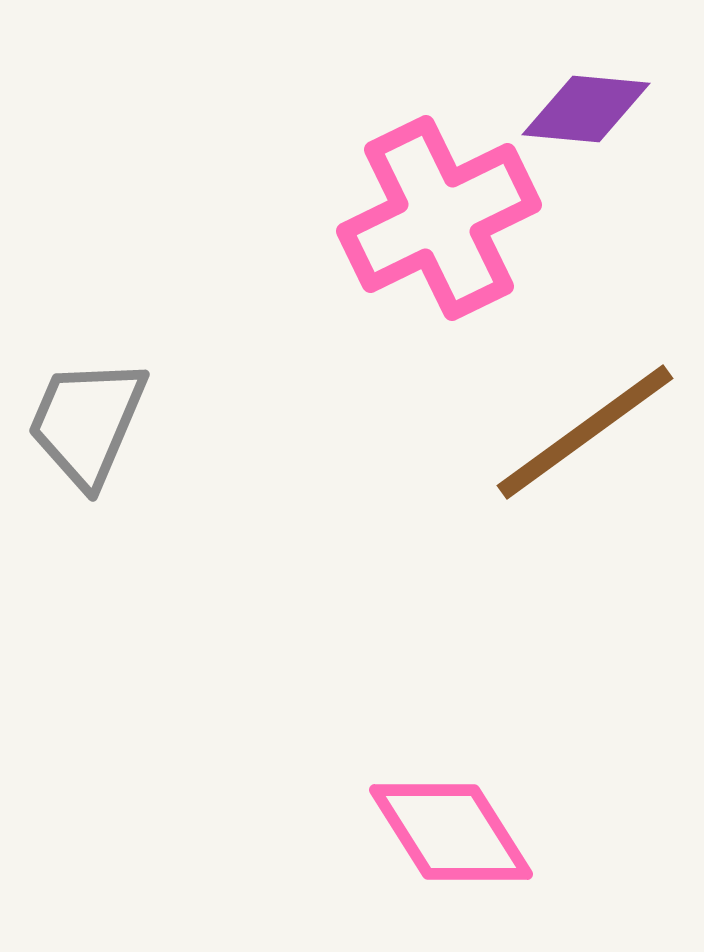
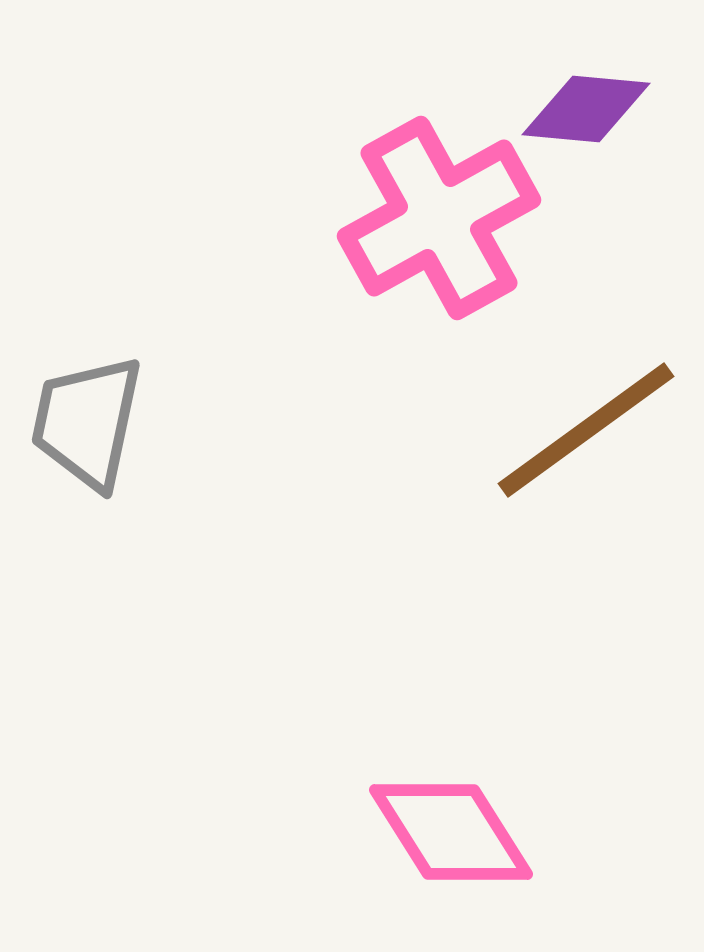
pink cross: rotated 3 degrees counterclockwise
gray trapezoid: rotated 11 degrees counterclockwise
brown line: moved 1 px right, 2 px up
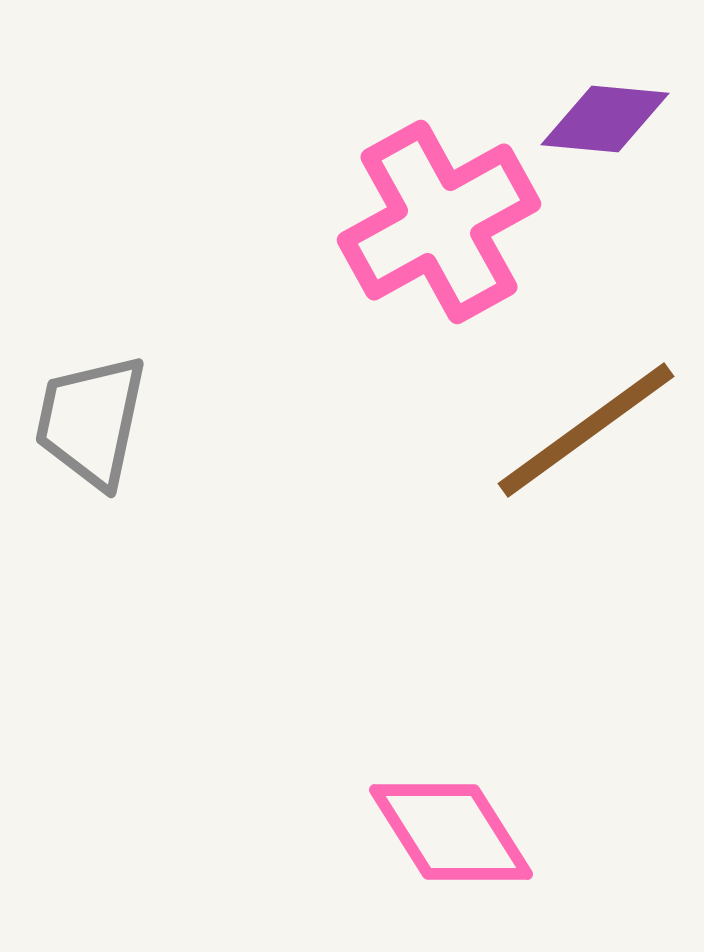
purple diamond: moved 19 px right, 10 px down
pink cross: moved 4 px down
gray trapezoid: moved 4 px right, 1 px up
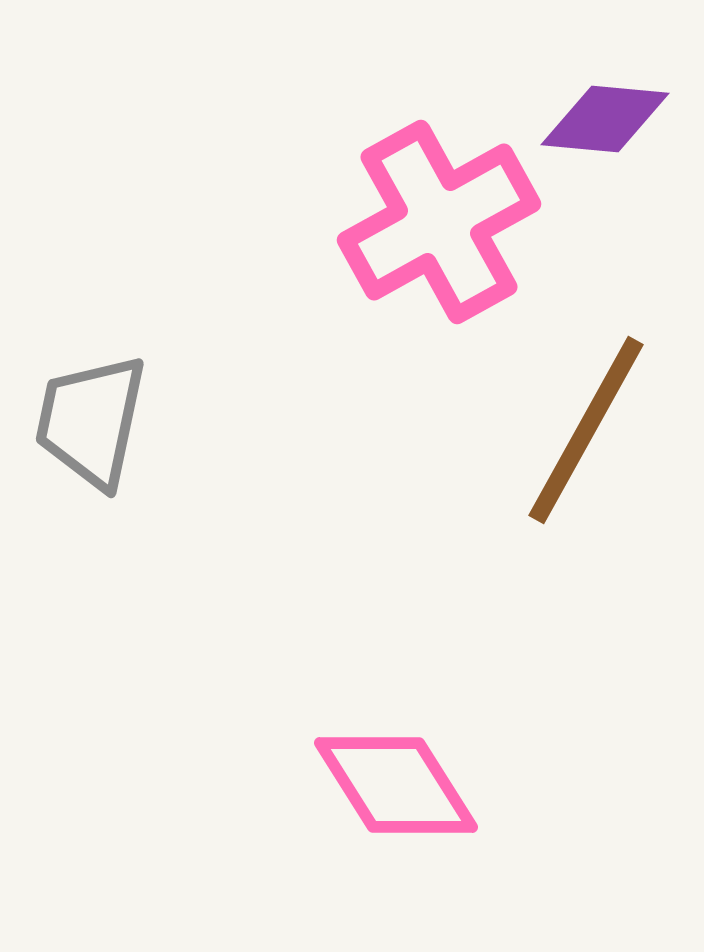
brown line: rotated 25 degrees counterclockwise
pink diamond: moved 55 px left, 47 px up
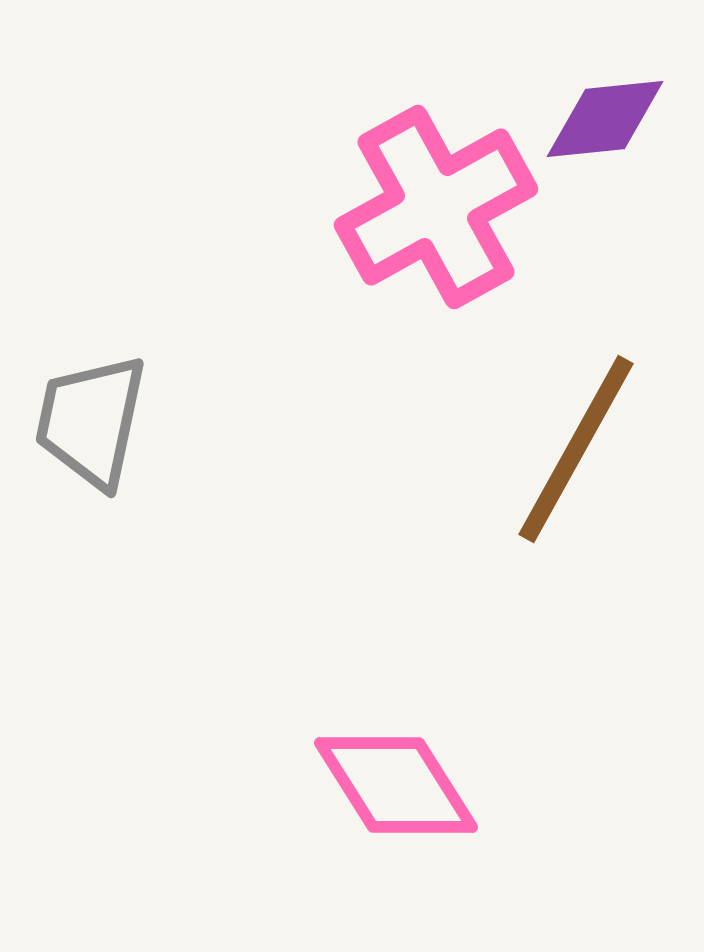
purple diamond: rotated 11 degrees counterclockwise
pink cross: moved 3 px left, 15 px up
brown line: moved 10 px left, 19 px down
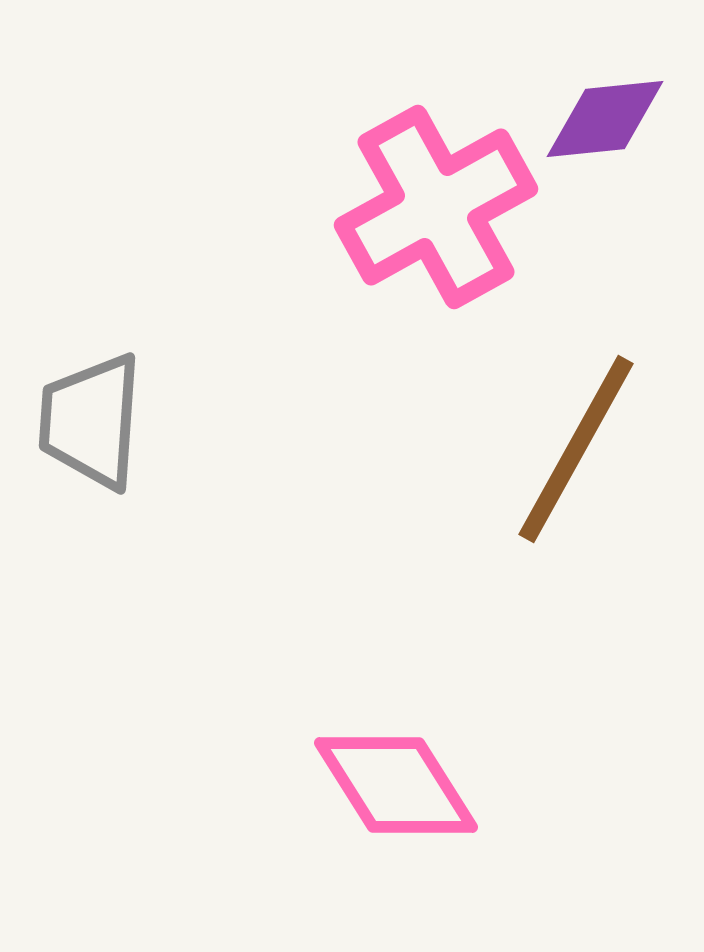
gray trapezoid: rotated 8 degrees counterclockwise
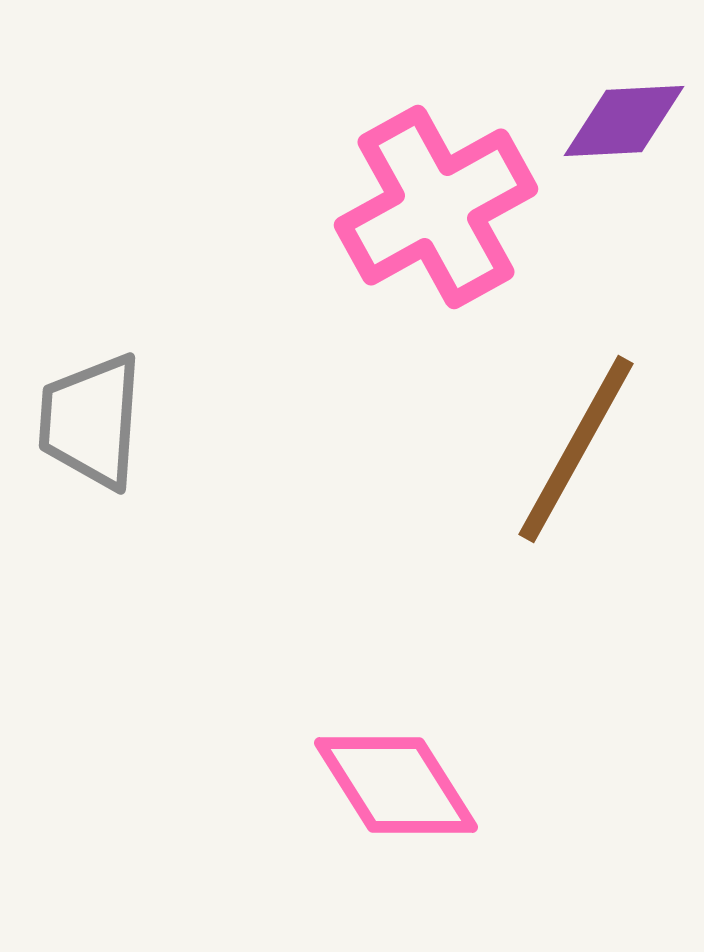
purple diamond: moved 19 px right, 2 px down; rotated 3 degrees clockwise
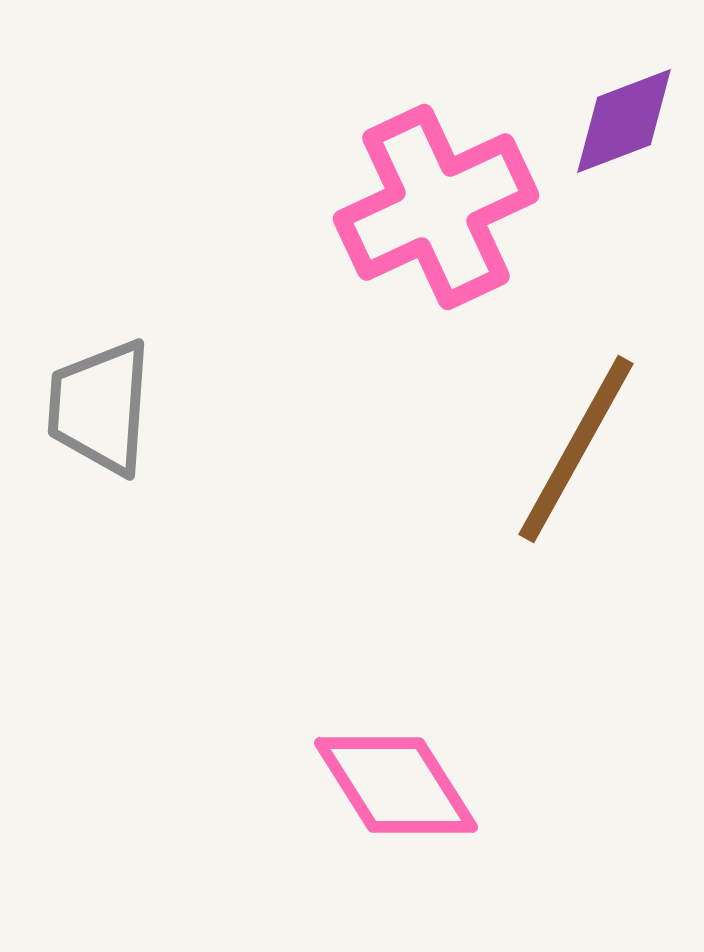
purple diamond: rotated 18 degrees counterclockwise
pink cross: rotated 4 degrees clockwise
gray trapezoid: moved 9 px right, 14 px up
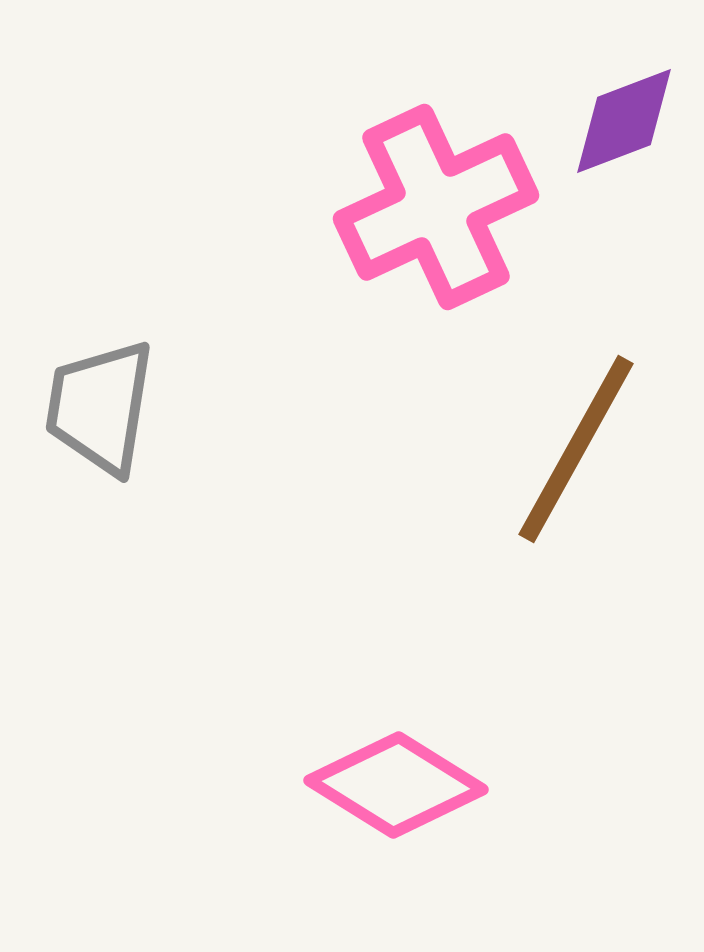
gray trapezoid: rotated 5 degrees clockwise
pink diamond: rotated 26 degrees counterclockwise
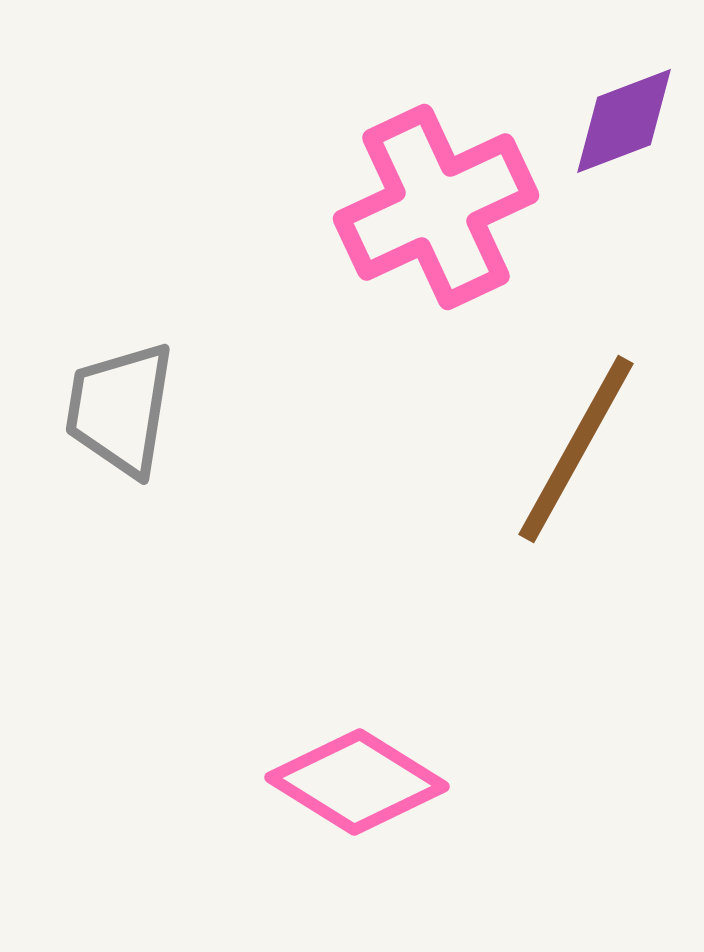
gray trapezoid: moved 20 px right, 2 px down
pink diamond: moved 39 px left, 3 px up
